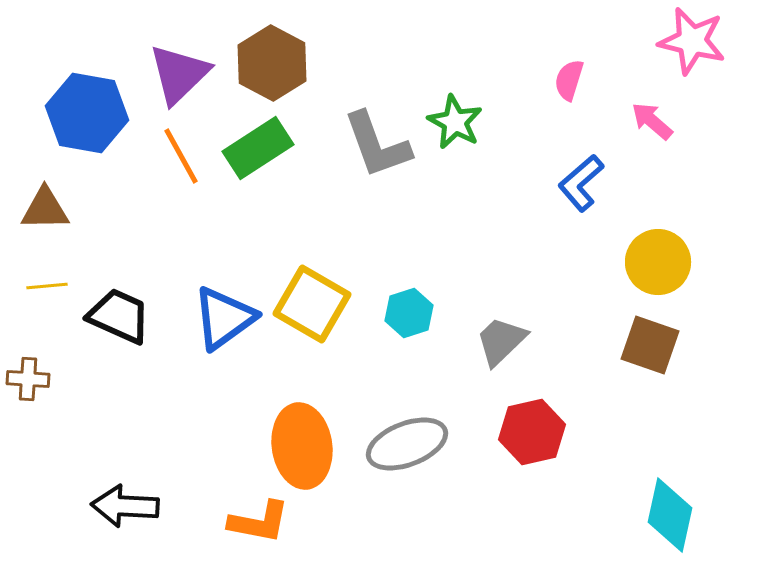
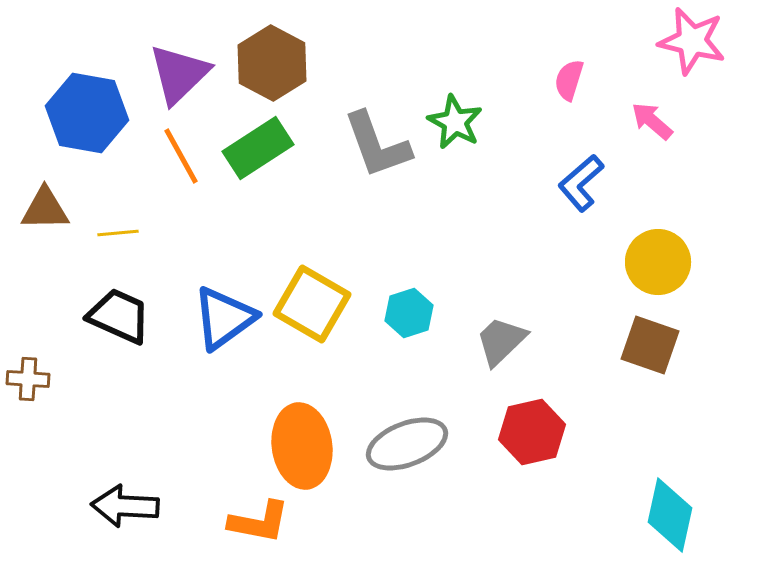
yellow line: moved 71 px right, 53 px up
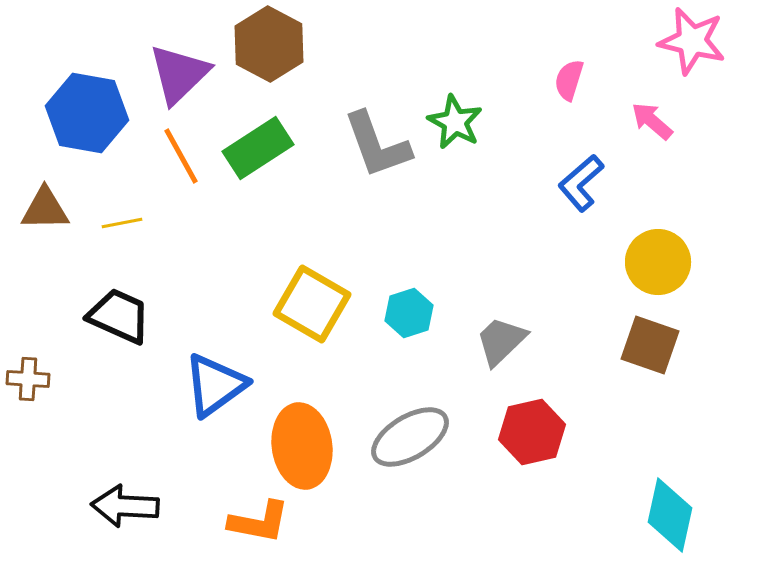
brown hexagon: moved 3 px left, 19 px up
yellow line: moved 4 px right, 10 px up; rotated 6 degrees counterclockwise
blue triangle: moved 9 px left, 67 px down
gray ellipse: moved 3 px right, 7 px up; rotated 10 degrees counterclockwise
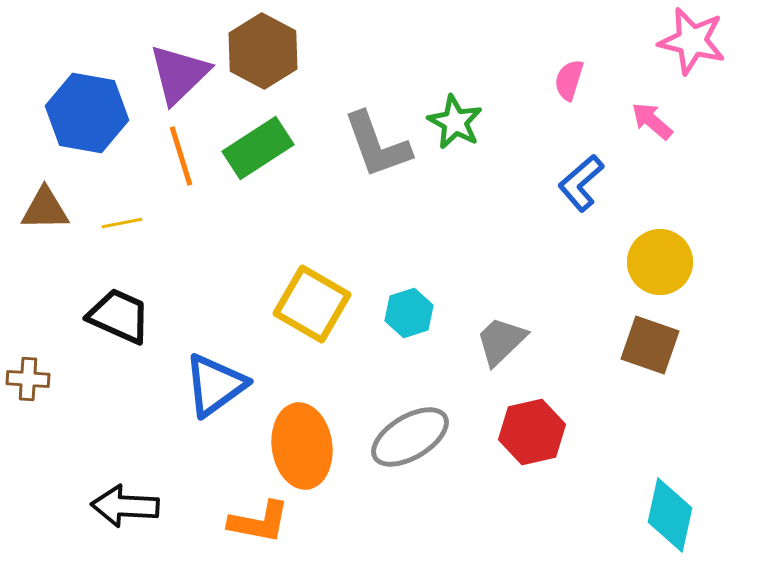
brown hexagon: moved 6 px left, 7 px down
orange line: rotated 12 degrees clockwise
yellow circle: moved 2 px right
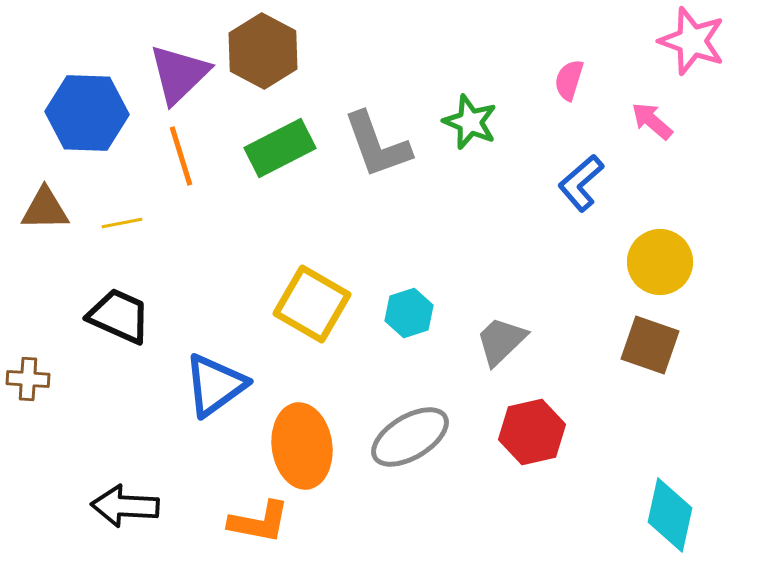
pink star: rotated 6 degrees clockwise
blue hexagon: rotated 8 degrees counterclockwise
green star: moved 15 px right; rotated 6 degrees counterclockwise
green rectangle: moved 22 px right; rotated 6 degrees clockwise
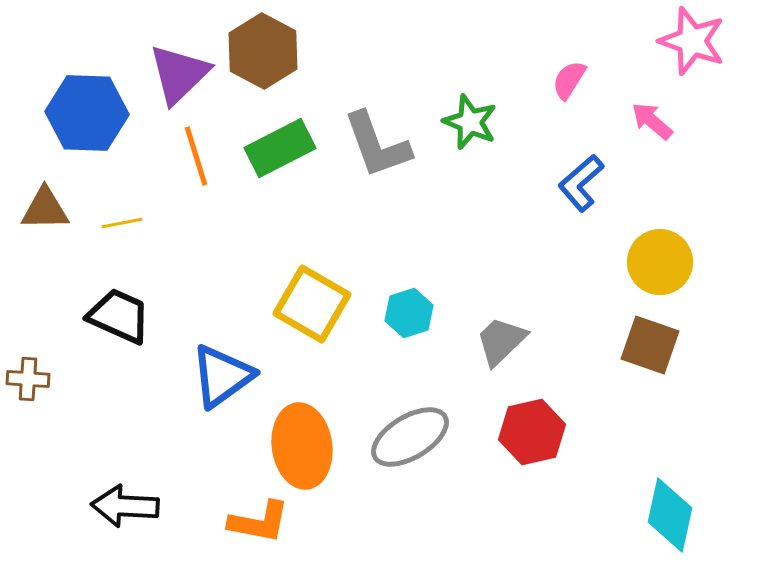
pink semicircle: rotated 15 degrees clockwise
orange line: moved 15 px right
blue triangle: moved 7 px right, 9 px up
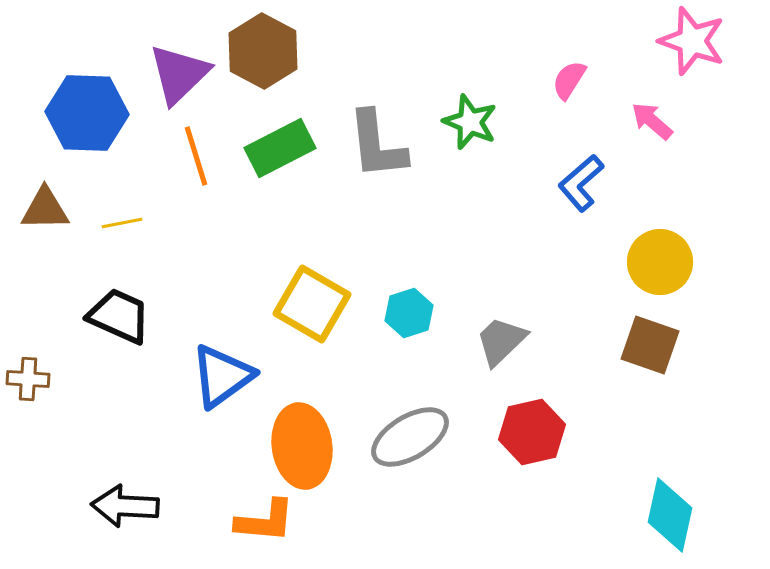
gray L-shape: rotated 14 degrees clockwise
orange L-shape: moved 6 px right, 1 px up; rotated 6 degrees counterclockwise
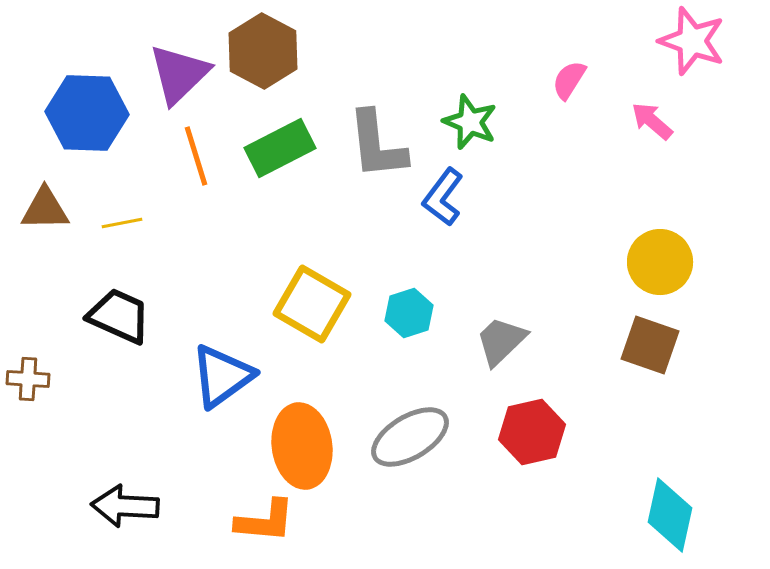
blue L-shape: moved 138 px left, 14 px down; rotated 12 degrees counterclockwise
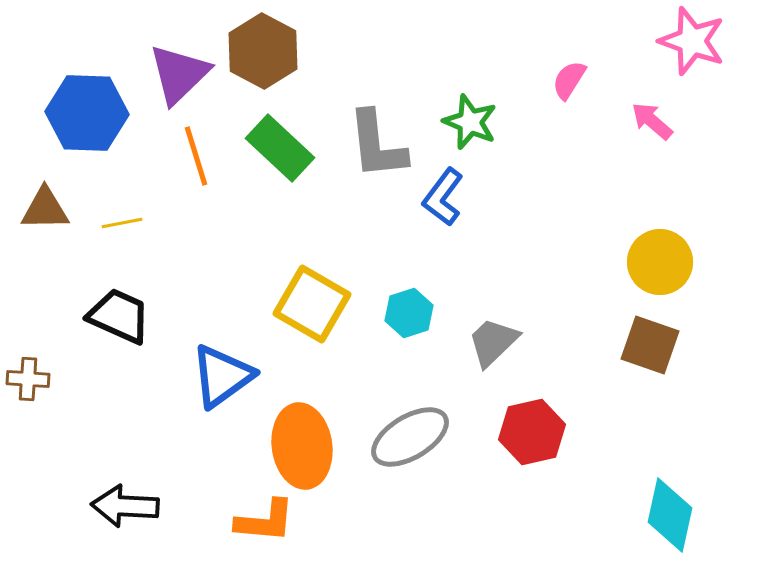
green rectangle: rotated 70 degrees clockwise
gray trapezoid: moved 8 px left, 1 px down
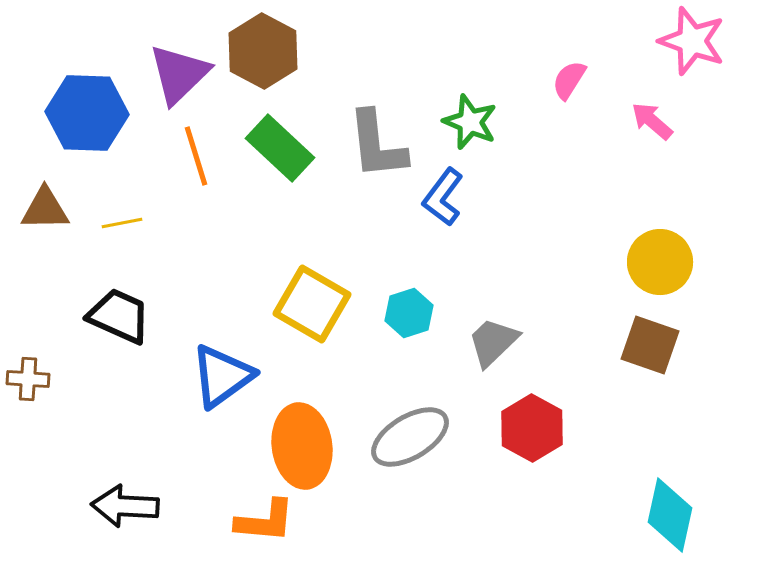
red hexagon: moved 4 px up; rotated 18 degrees counterclockwise
